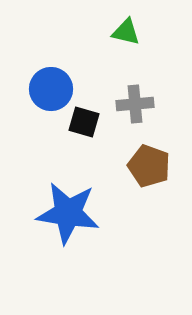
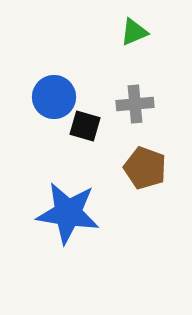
green triangle: moved 8 px right; rotated 36 degrees counterclockwise
blue circle: moved 3 px right, 8 px down
black square: moved 1 px right, 4 px down
brown pentagon: moved 4 px left, 2 px down
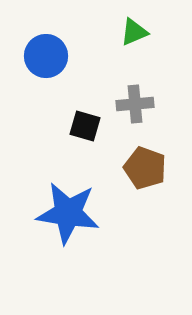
blue circle: moved 8 px left, 41 px up
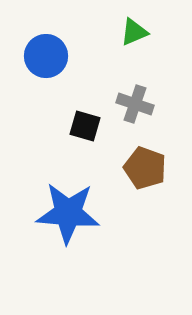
gray cross: rotated 24 degrees clockwise
blue star: rotated 4 degrees counterclockwise
